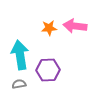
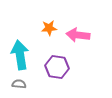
pink arrow: moved 3 px right, 9 px down
purple hexagon: moved 9 px right, 3 px up; rotated 10 degrees clockwise
gray semicircle: rotated 16 degrees clockwise
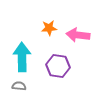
cyan arrow: moved 2 px right, 2 px down; rotated 8 degrees clockwise
purple hexagon: moved 1 px right, 1 px up
gray semicircle: moved 2 px down
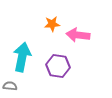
orange star: moved 3 px right, 4 px up
cyan arrow: rotated 12 degrees clockwise
gray semicircle: moved 9 px left
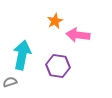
orange star: moved 3 px right, 3 px up; rotated 21 degrees counterclockwise
cyan arrow: moved 2 px up
gray semicircle: moved 4 px up; rotated 24 degrees counterclockwise
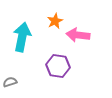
cyan arrow: moved 18 px up
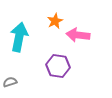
cyan arrow: moved 3 px left
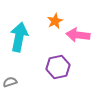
purple hexagon: moved 1 px down; rotated 20 degrees counterclockwise
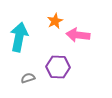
purple hexagon: rotated 15 degrees clockwise
gray semicircle: moved 18 px right, 4 px up
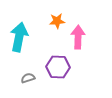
orange star: moved 2 px right; rotated 21 degrees clockwise
pink arrow: moved 2 px down; rotated 85 degrees clockwise
